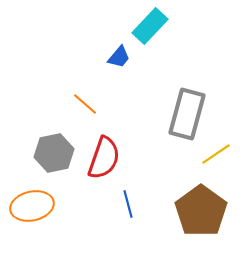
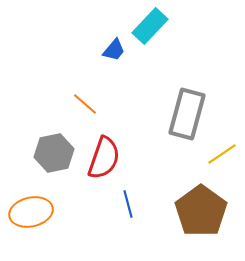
blue trapezoid: moved 5 px left, 7 px up
yellow line: moved 6 px right
orange ellipse: moved 1 px left, 6 px down
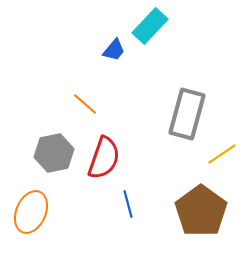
orange ellipse: rotated 54 degrees counterclockwise
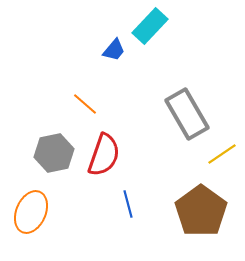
gray rectangle: rotated 45 degrees counterclockwise
red semicircle: moved 3 px up
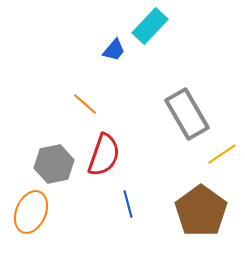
gray hexagon: moved 11 px down
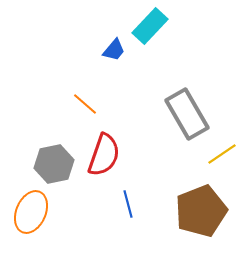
brown pentagon: rotated 15 degrees clockwise
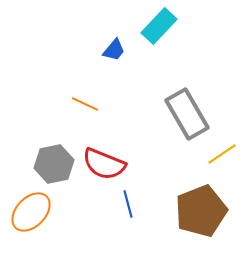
cyan rectangle: moved 9 px right
orange line: rotated 16 degrees counterclockwise
red semicircle: moved 9 px down; rotated 93 degrees clockwise
orange ellipse: rotated 21 degrees clockwise
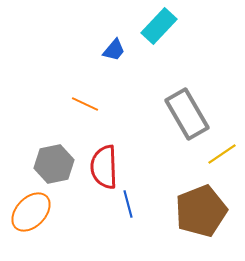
red semicircle: moved 3 px down; rotated 66 degrees clockwise
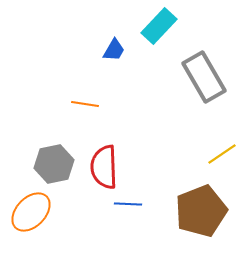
blue trapezoid: rotated 10 degrees counterclockwise
orange line: rotated 16 degrees counterclockwise
gray rectangle: moved 17 px right, 37 px up
blue line: rotated 72 degrees counterclockwise
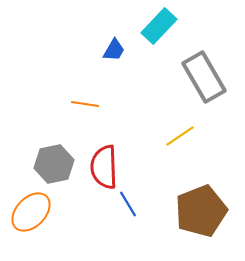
yellow line: moved 42 px left, 18 px up
blue line: rotated 56 degrees clockwise
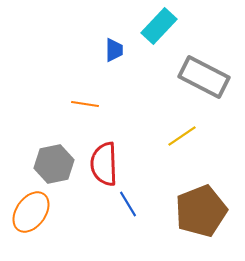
blue trapezoid: rotated 30 degrees counterclockwise
gray rectangle: rotated 33 degrees counterclockwise
yellow line: moved 2 px right
red semicircle: moved 3 px up
orange ellipse: rotated 9 degrees counterclockwise
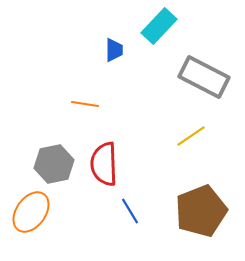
yellow line: moved 9 px right
blue line: moved 2 px right, 7 px down
